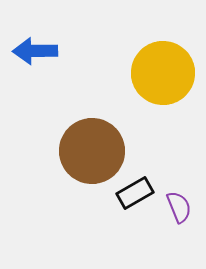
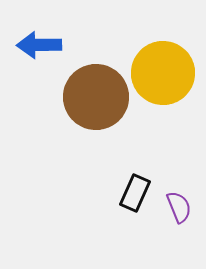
blue arrow: moved 4 px right, 6 px up
brown circle: moved 4 px right, 54 px up
black rectangle: rotated 36 degrees counterclockwise
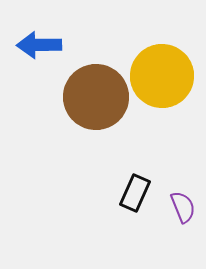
yellow circle: moved 1 px left, 3 px down
purple semicircle: moved 4 px right
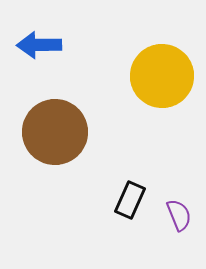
brown circle: moved 41 px left, 35 px down
black rectangle: moved 5 px left, 7 px down
purple semicircle: moved 4 px left, 8 px down
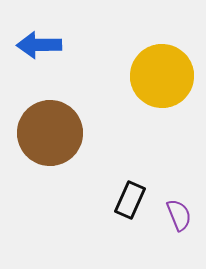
brown circle: moved 5 px left, 1 px down
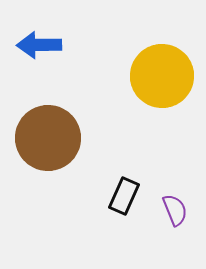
brown circle: moved 2 px left, 5 px down
black rectangle: moved 6 px left, 4 px up
purple semicircle: moved 4 px left, 5 px up
